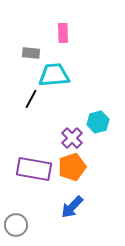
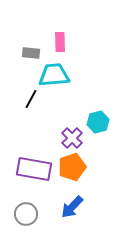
pink rectangle: moved 3 px left, 9 px down
gray circle: moved 10 px right, 11 px up
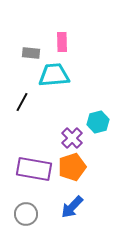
pink rectangle: moved 2 px right
black line: moved 9 px left, 3 px down
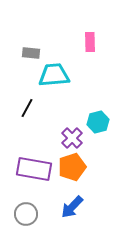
pink rectangle: moved 28 px right
black line: moved 5 px right, 6 px down
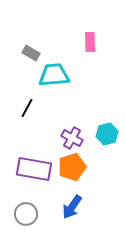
gray rectangle: rotated 24 degrees clockwise
cyan hexagon: moved 9 px right, 12 px down
purple cross: rotated 15 degrees counterclockwise
blue arrow: rotated 10 degrees counterclockwise
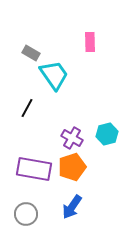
cyan trapezoid: rotated 60 degrees clockwise
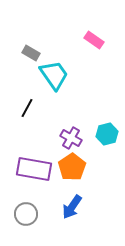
pink rectangle: moved 4 px right, 2 px up; rotated 54 degrees counterclockwise
purple cross: moved 1 px left
orange pentagon: rotated 16 degrees counterclockwise
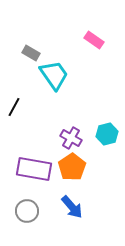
black line: moved 13 px left, 1 px up
blue arrow: rotated 75 degrees counterclockwise
gray circle: moved 1 px right, 3 px up
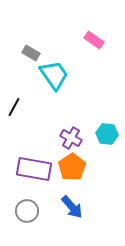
cyan hexagon: rotated 20 degrees clockwise
